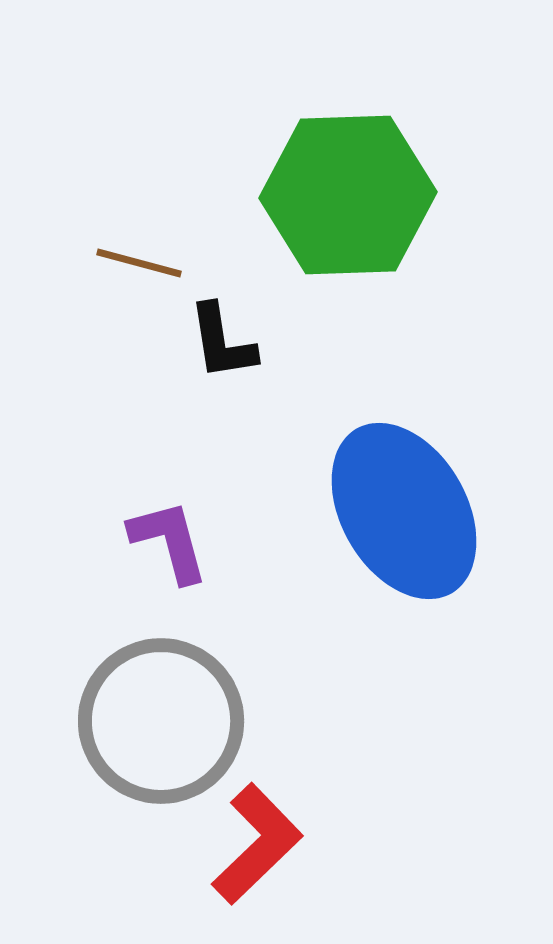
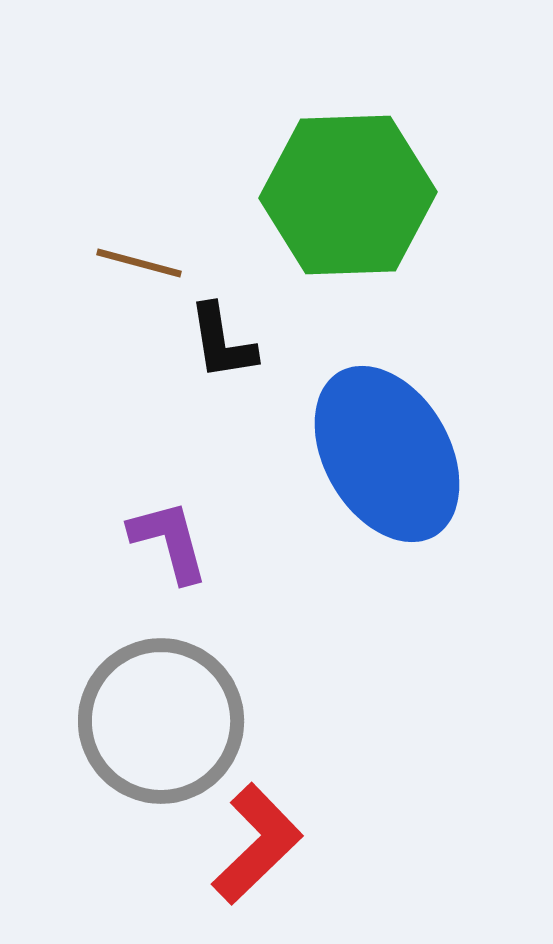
blue ellipse: moved 17 px left, 57 px up
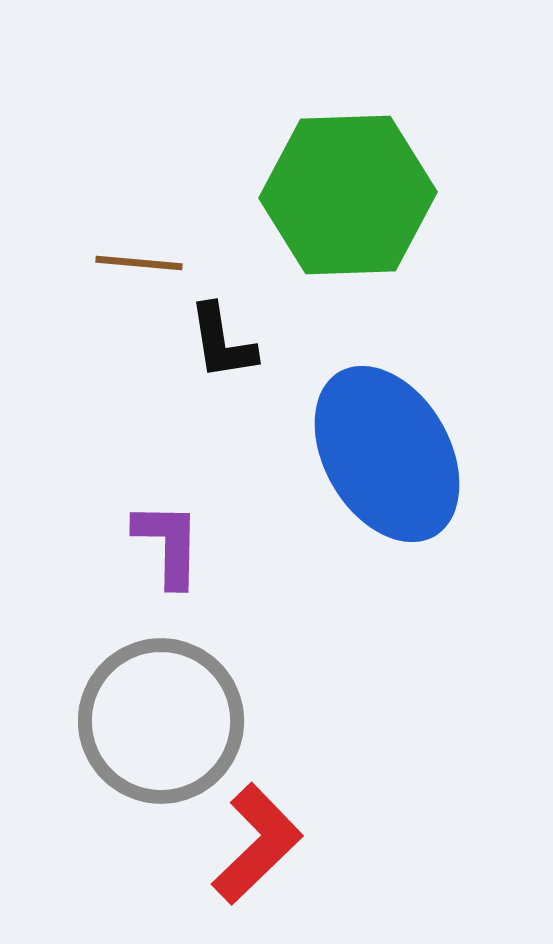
brown line: rotated 10 degrees counterclockwise
purple L-shape: moved 1 px left, 3 px down; rotated 16 degrees clockwise
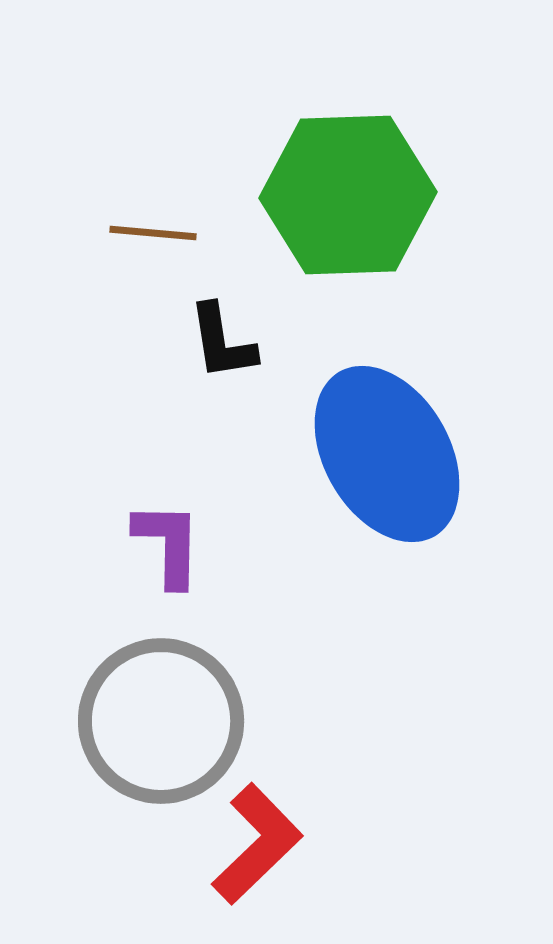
brown line: moved 14 px right, 30 px up
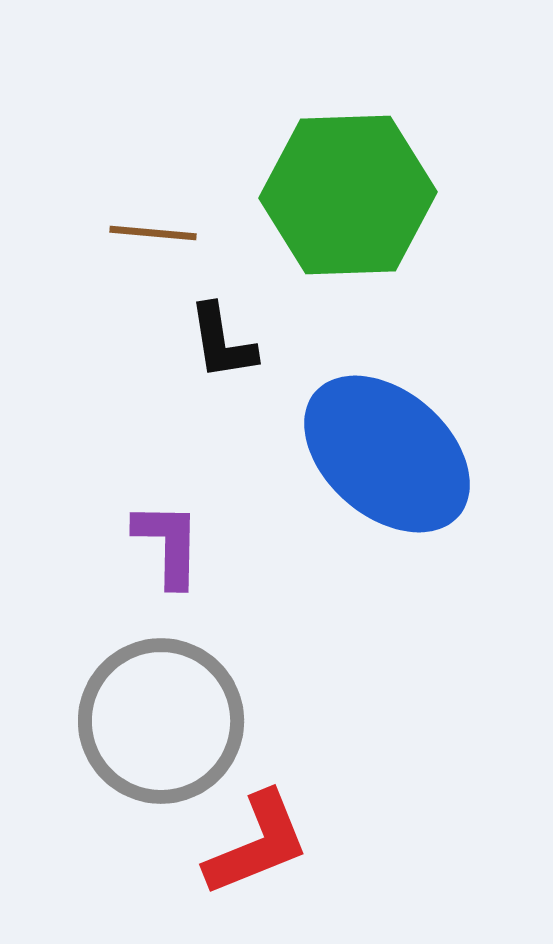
blue ellipse: rotated 19 degrees counterclockwise
red L-shape: rotated 22 degrees clockwise
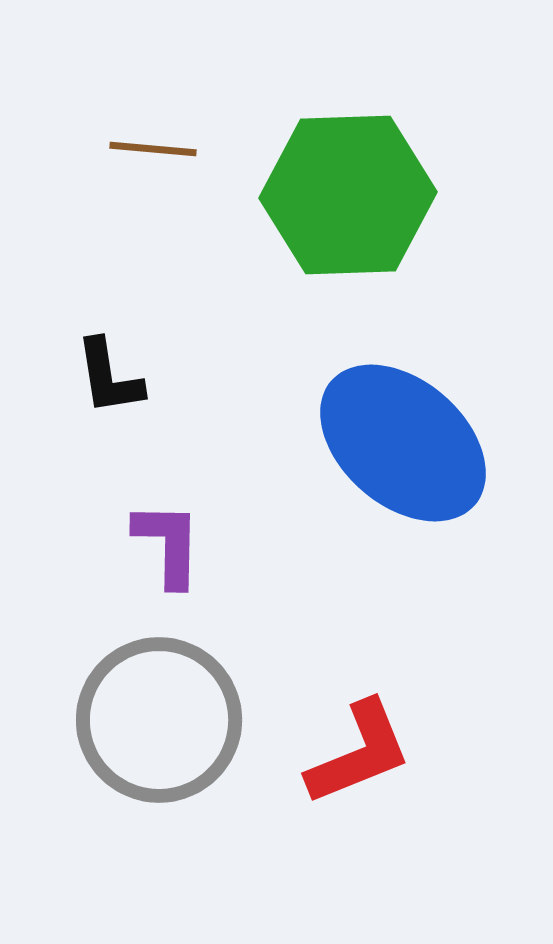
brown line: moved 84 px up
black L-shape: moved 113 px left, 35 px down
blue ellipse: moved 16 px right, 11 px up
gray circle: moved 2 px left, 1 px up
red L-shape: moved 102 px right, 91 px up
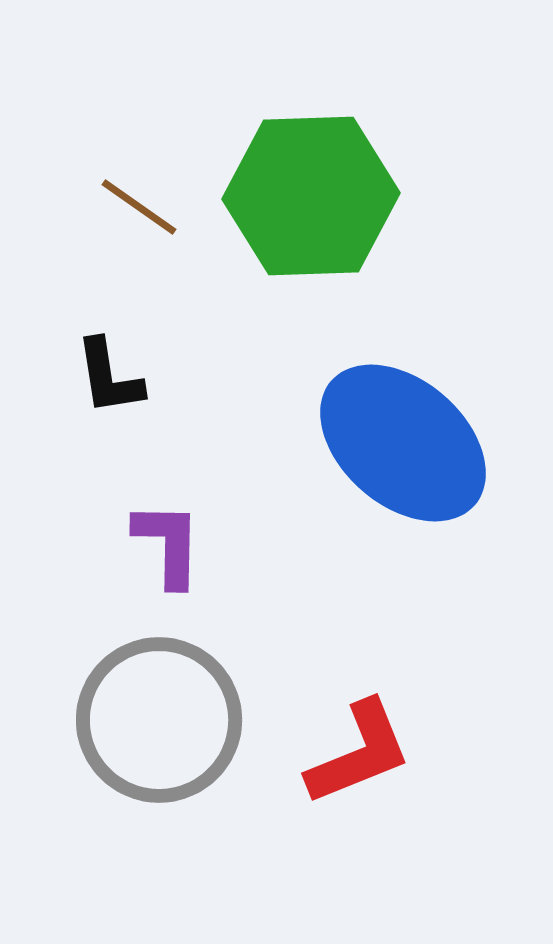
brown line: moved 14 px left, 58 px down; rotated 30 degrees clockwise
green hexagon: moved 37 px left, 1 px down
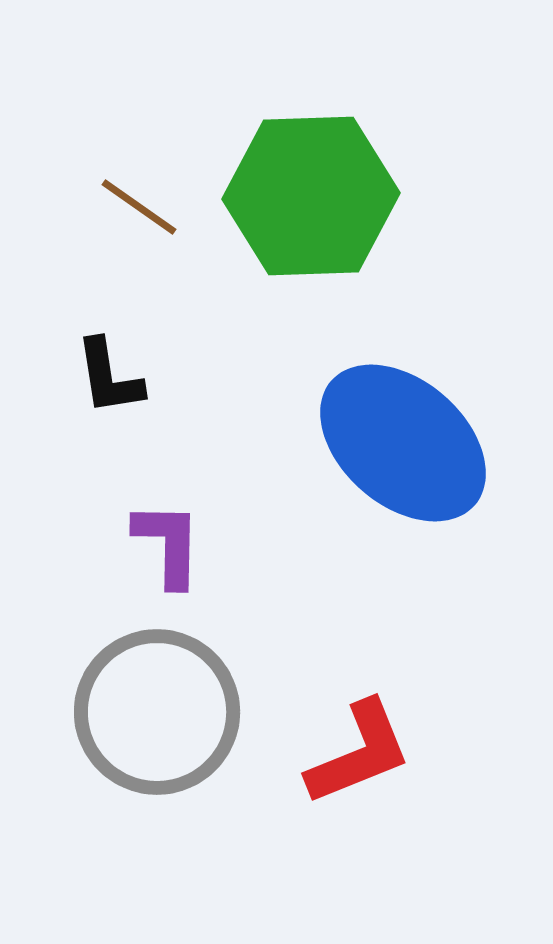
gray circle: moved 2 px left, 8 px up
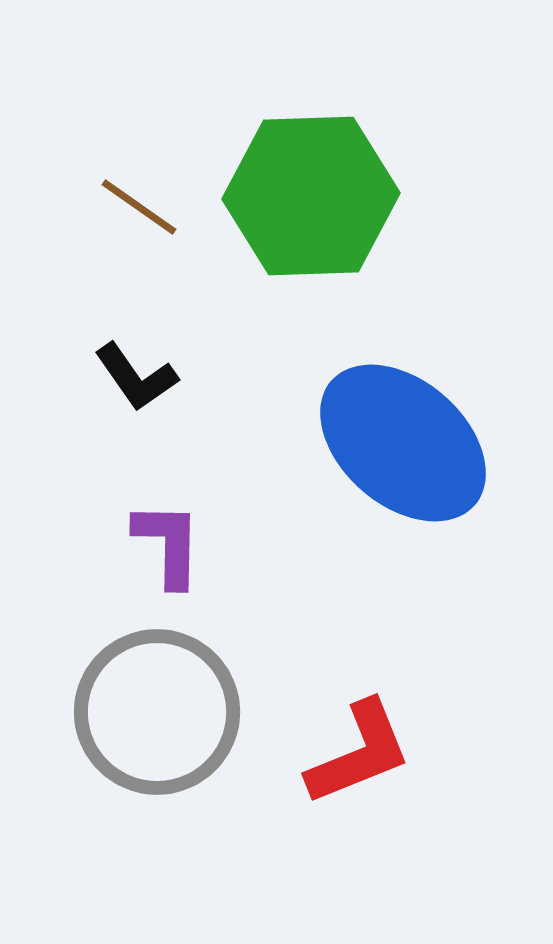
black L-shape: moved 27 px right; rotated 26 degrees counterclockwise
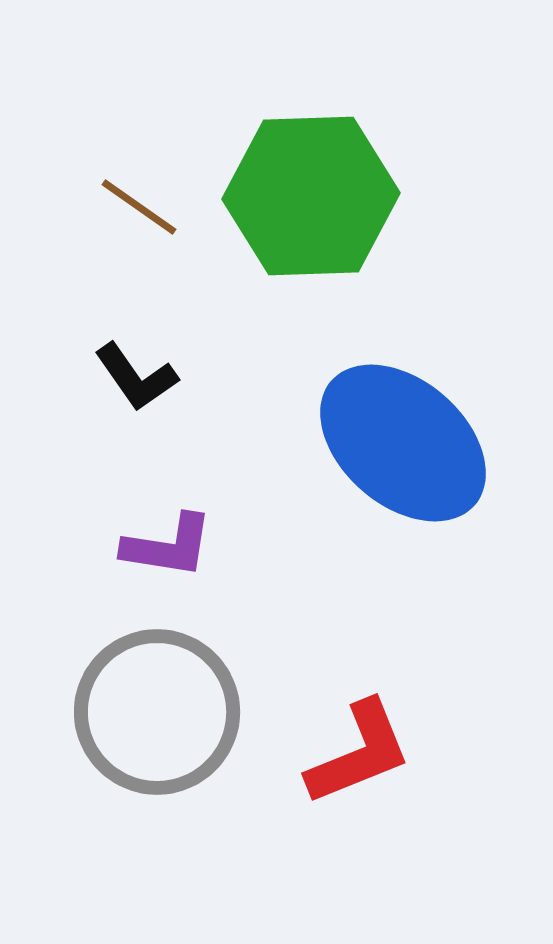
purple L-shape: moved 2 px down; rotated 98 degrees clockwise
